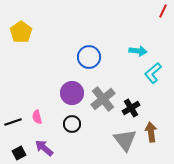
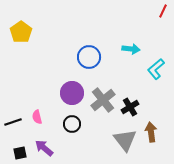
cyan arrow: moved 7 px left, 2 px up
cyan L-shape: moved 3 px right, 4 px up
gray cross: moved 1 px down
black cross: moved 1 px left, 1 px up
black square: moved 1 px right; rotated 16 degrees clockwise
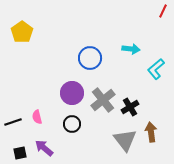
yellow pentagon: moved 1 px right
blue circle: moved 1 px right, 1 px down
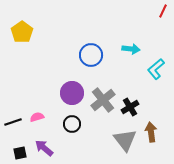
blue circle: moved 1 px right, 3 px up
pink semicircle: rotated 88 degrees clockwise
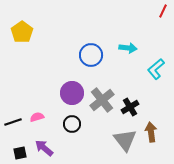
cyan arrow: moved 3 px left, 1 px up
gray cross: moved 1 px left
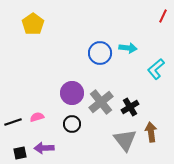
red line: moved 5 px down
yellow pentagon: moved 11 px right, 8 px up
blue circle: moved 9 px right, 2 px up
gray cross: moved 1 px left, 2 px down
purple arrow: rotated 42 degrees counterclockwise
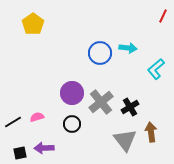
black line: rotated 12 degrees counterclockwise
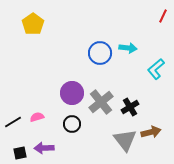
brown arrow: rotated 84 degrees clockwise
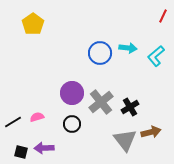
cyan L-shape: moved 13 px up
black square: moved 1 px right, 1 px up; rotated 24 degrees clockwise
